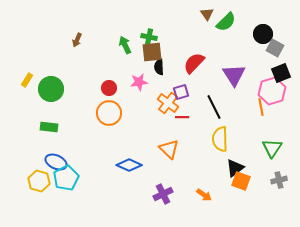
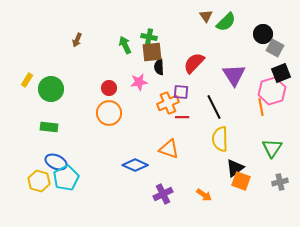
brown triangle: moved 1 px left, 2 px down
purple square: rotated 21 degrees clockwise
orange cross: rotated 30 degrees clockwise
orange triangle: rotated 25 degrees counterclockwise
blue diamond: moved 6 px right
gray cross: moved 1 px right, 2 px down
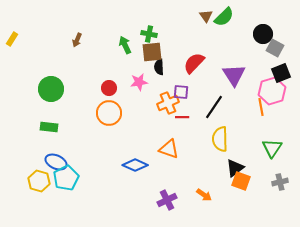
green semicircle: moved 2 px left, 5 px up
green cross: moved 3 px up
yellow rectangle: moved 15 px left, 41 px up
black line: rotated 60 degrees clockwise
purple cross: moved 4 px right, 6 px down
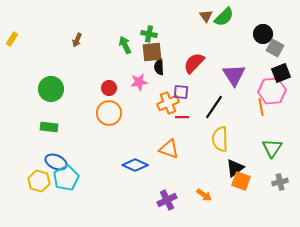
pink hexagon: rotated 12 degrees clockwise
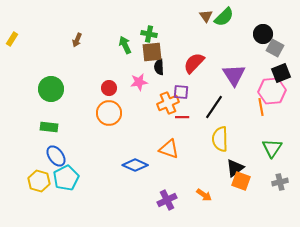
blue ellipse: moved 6 px up; rotated 30 degrees clockwise
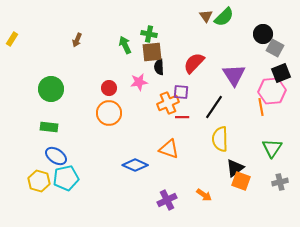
blue ellipse: rotated 20 degrees counterclockwise
cyan pentagon: rotated 15 degrees clockwise
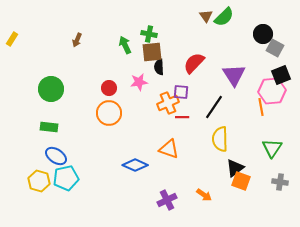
black square: moved 2 px down
gray cross: rotated 21 degrees clockwise
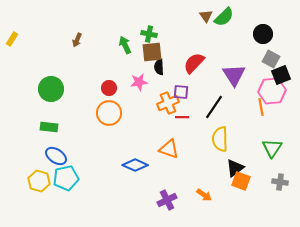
gray square: moved 4 px left, 11 px down
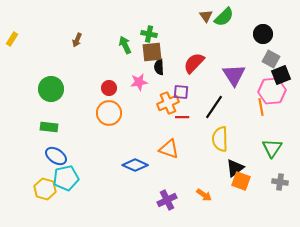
yellow hexagon: moved 6 px right, 8 px down
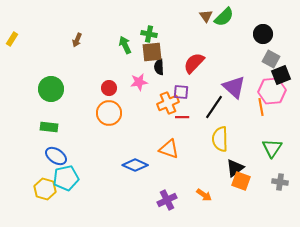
purple triangle: moved 12 px down; rotated 15 degrees counterclockwise
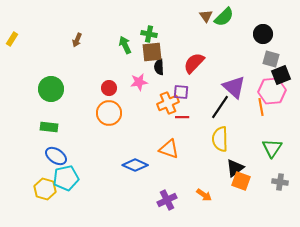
gray square: rotated 12 degrees counterclockwise
black line: moved 6 px right
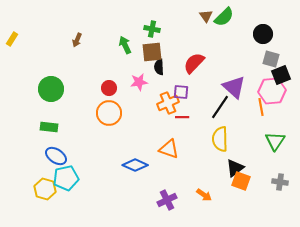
green cross: moved 3 px right, 5 px up
green triangle: moved 3 px right, 7 px up
